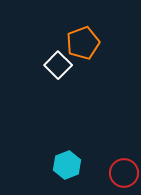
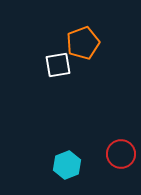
white square: rotated 36 degrees clockwise
red circle: moved 3 px left, 19 px up
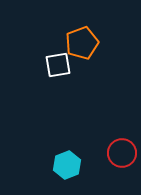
orange pentagon: moved 1 px left
red circle: moved 1 px right, 1 px up
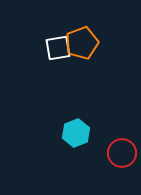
white square: moved 17 px up
cyan hexagon: moved 9 px right, 32 px up
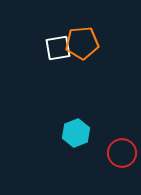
orange pentagon: rotated 16 degrees clockwise
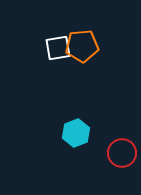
orange pentagon: moved 3 px down
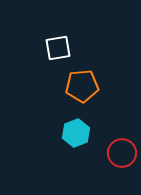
orange pentagon: moved 40 px down
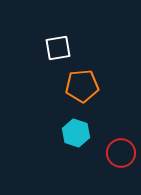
cyan hexagon: rotated 20 degrees counterclockwise
red circle: moved 1 px left
